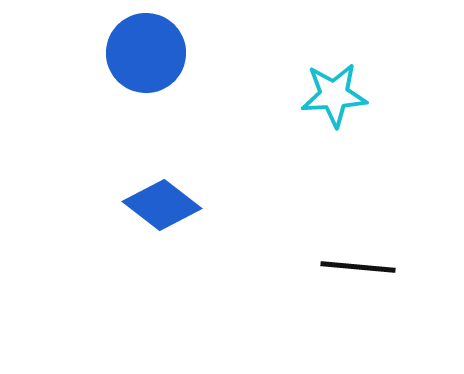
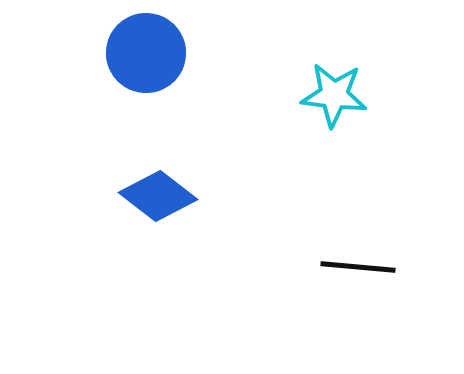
cyan star: rotated 10 degrees clockwise
blue diamond: moved 4 px left, 9 px up
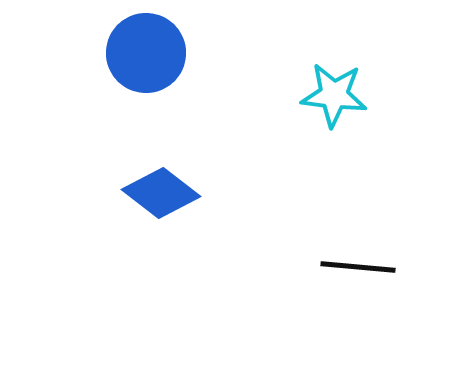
blue diamond: moved 3 px right, 3 px up
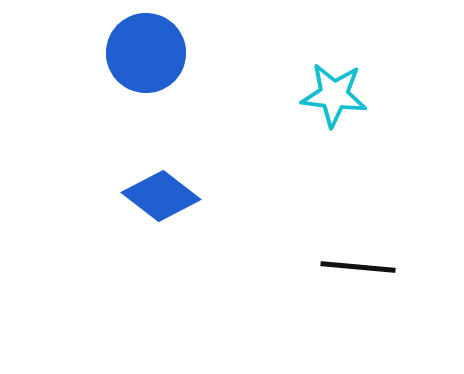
blue diamond: moved 3 px down
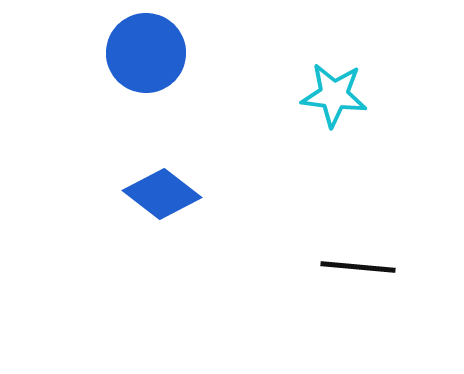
blue diamond: moved 1 px right, 2 px up
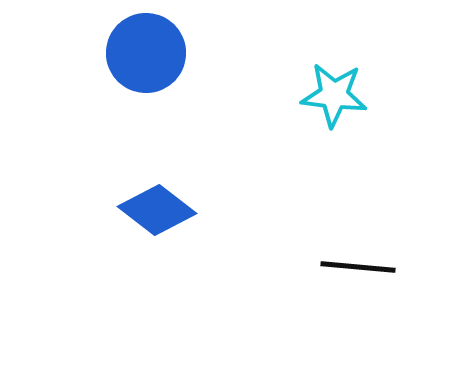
blue diamond: moved 5 px left, 16 px down
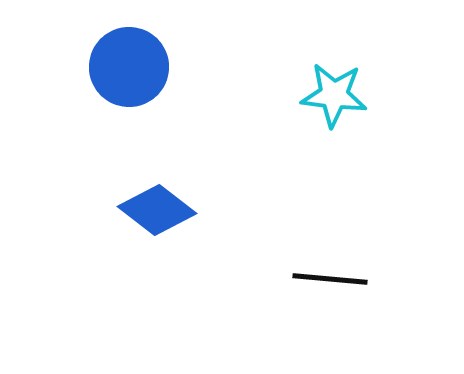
blue circle: moved 17 px left, 14 px down
black line: moved 28 px left, 12 px down
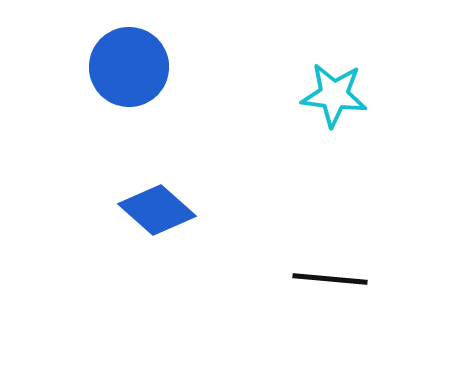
blue diamond: rotated 4 degrees clockwise
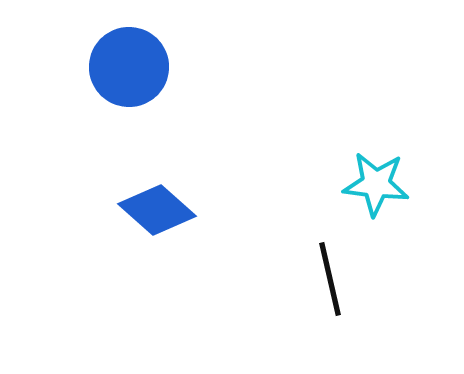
cyan star: moved 42 px right, 89 px down
black line: rotated 72 degrees clockwise
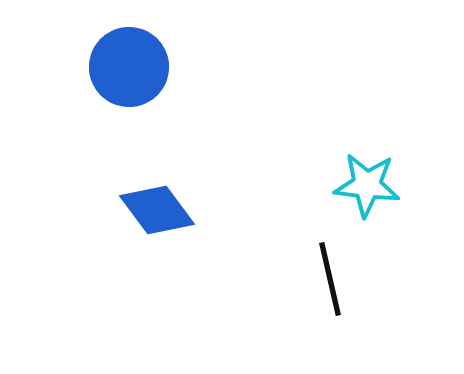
cyan star: moved 9 px left, 1 px down
blue diamond: rotated 12 degrees clockwise
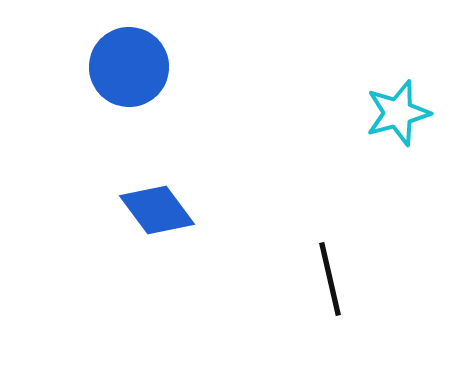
cyan star: moved 31 px right, 72 px up; rotated 22 degrees counterclockwise
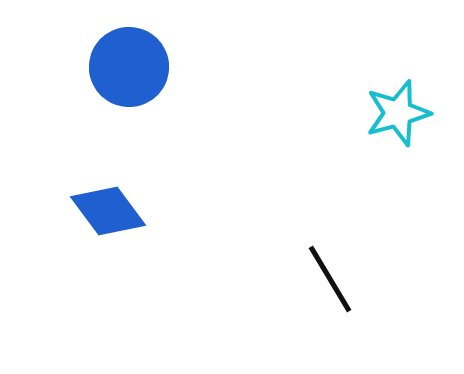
blue diamond: moved 49 px left, 1 px down
black line: rotated 18 degrees counterclockwise
